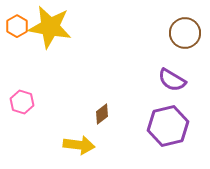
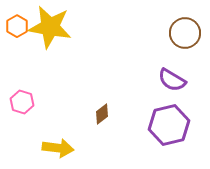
purple hexagon: moved 1 px right, 1 px up
yellow arrow: moved 21 px left, 3 px down
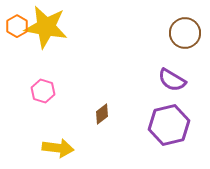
yellow star: moved 4 px left
pink hexagon: moved 21 px right, 11 px up
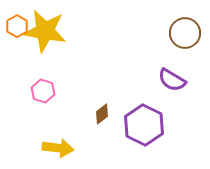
yellow star: moved 1 px left, 4 px down
purple hexagon: moved 25 px left; rotated 21 degrees counterclockwise
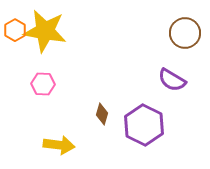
orange hexagon: moved 2 px left, 4 px down
pink hexagon: moved 7 px up; rotated 15 degrees counterclockwise
brown diamond: rotated 35 degrees counterclockwise
yellow arrow: moved 1 px right, 3 px up
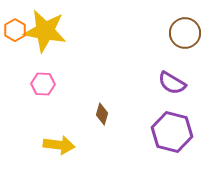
purple semicircle: moved 3 px down
purple hexagon: moved 28 px right, 7 px down; rotated 12 degrees counterclockwise
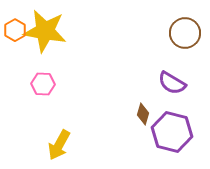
brown diamond: moved 41 px right
yellow arrow: rotated 112 degrees clockwise
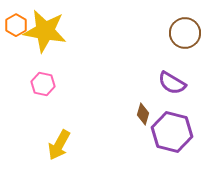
orange hexagon: moved 1 px right, 5 px up
pink hexagon: rotated 10 degrees clockwise
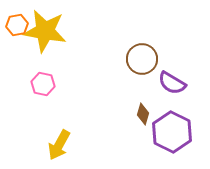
orange hexagon: moved 1 px right; rotated 20 degrees clockwise
brown circle: moved 43 px left, 26 px down
purple hexagon: rotated 12 degrees clockwise
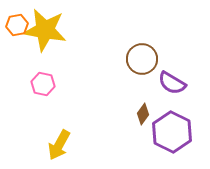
yellow star: moved 1 px up
brown diamond: rotated 20 degrees clockwise
